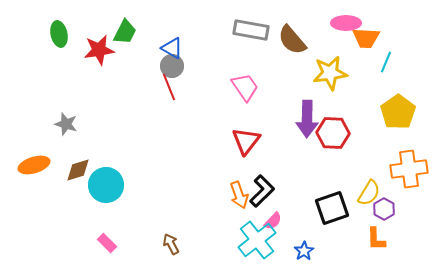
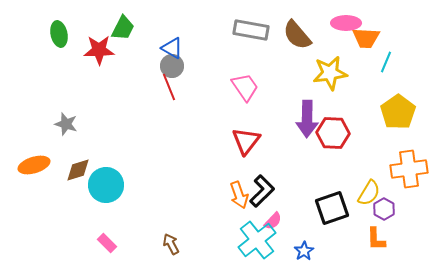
green trapezoid: moved 2 px left, 4 px up
brown semicircle: moved 5 px right, 5 px up
red star: rotated 8 degrees clockwise
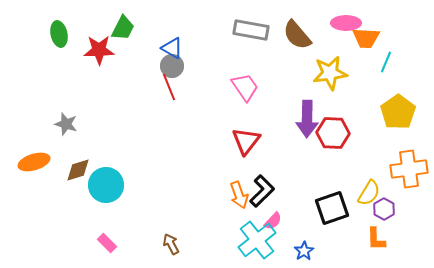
orange ellipse: moved 3 px up
